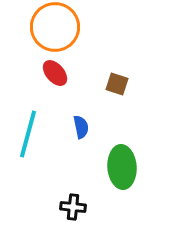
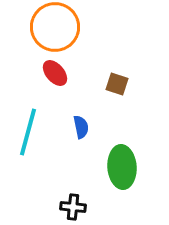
cyan line: moved 2 px up
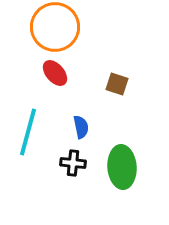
black cross: moved 44 px up
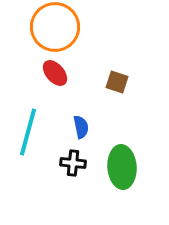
brown square: moved 2 px up
